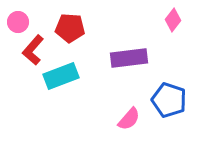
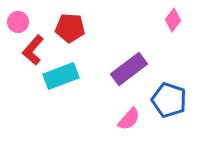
purple rectangle: moved 11 px down; rotated 30 degrees counterclockwise
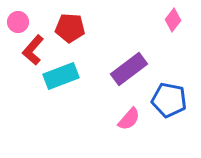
blue pentagon: rotated 8 degrees counterclockwise
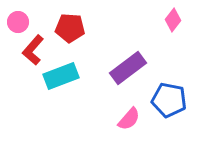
purple rectangle: moved 1 px left, 1 px up
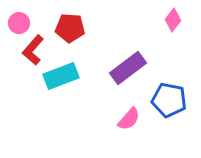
pink circle: moved 1 px right, 1 px down
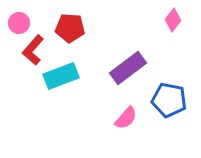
pink semicircle: moved 3 px left, 1 px up
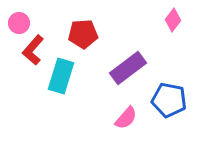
red pentagon: moved 13 px right, 6 px down; rotated 8 degrees counterclockwise
cyan rectangle: rotated 52 degrees counterclockwise
